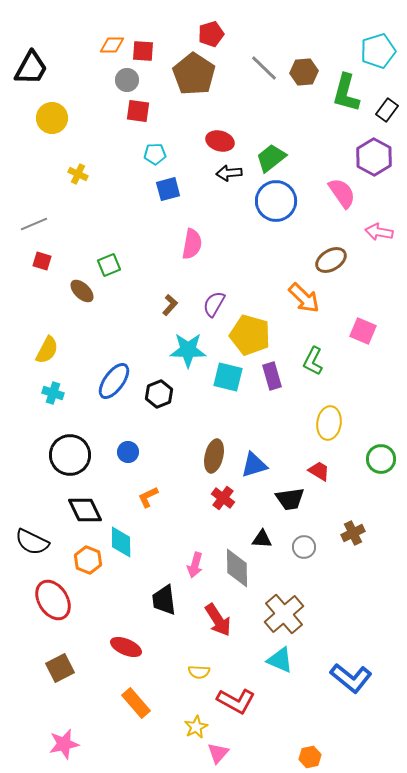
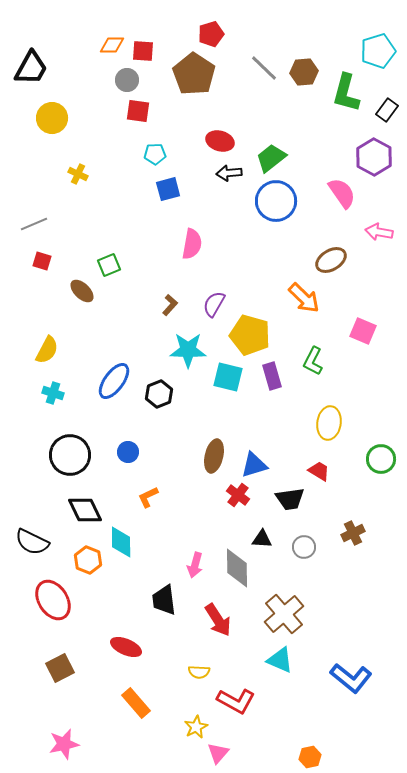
red cross at (223, 498): moved 15 px right, 3 px up
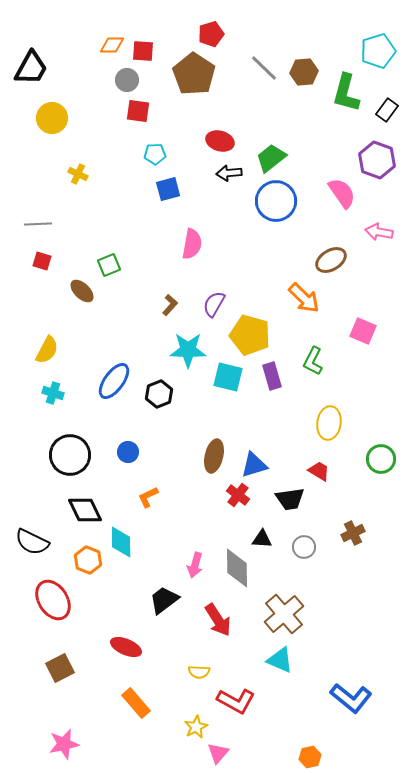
purple hexagon at (374, 157): moved 3 px right, 3 px down; rotated 9 degrees counterclockwise
gray line at (34, 224): moved 4 px right; rotated 20 degrees clockwise
black trapezoid at (164, 600): rotated 60 degrees clockwise
blue L-shape at (351, 678): moved 20 px down
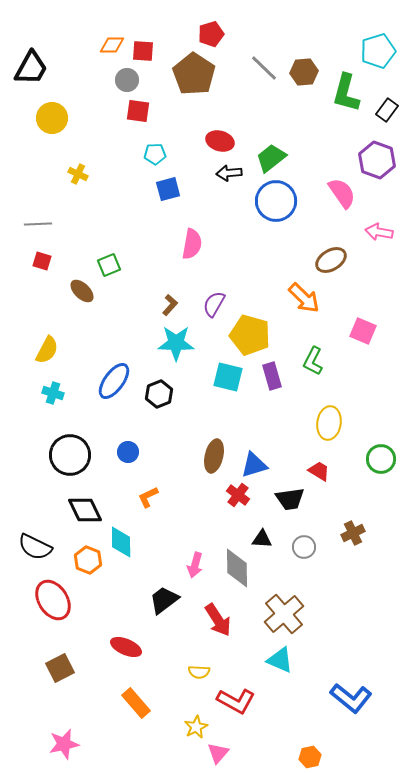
cyan star at (188, 350): moved 12 px left, 7 px up
black semicircle at (32, 542): moved 3 px right, 5 px down
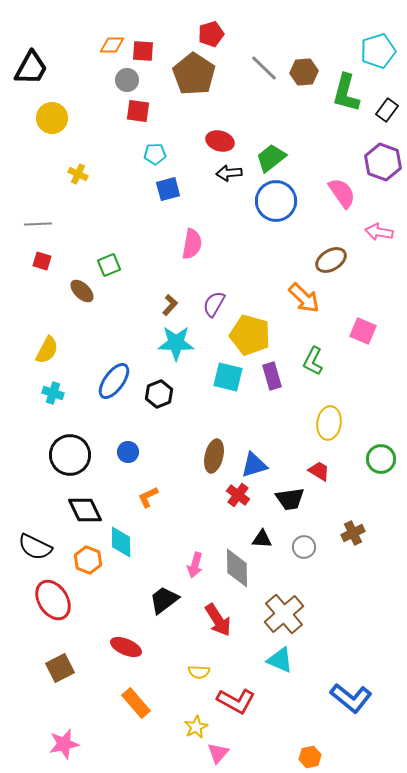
purple hexagon at (377, 160): moved 6 px right, 2 px down
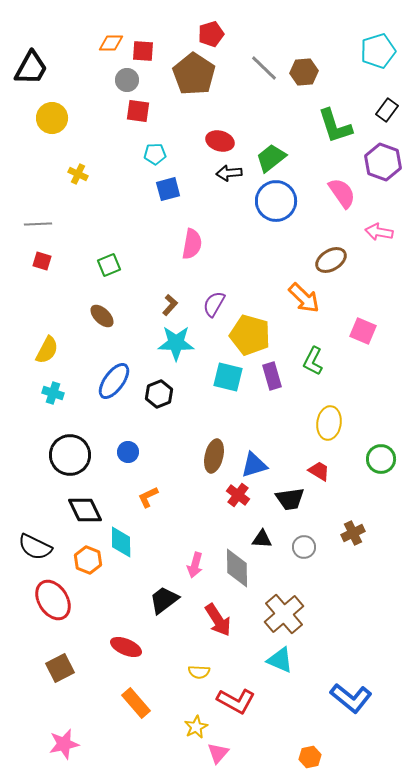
orange diamond at (112, 45): moved 1 px left, 2 px up
green L-shape at (346, 93): moved 11 px left, 33 px down; rotated 33 degrees counterclockwise
brown ellipse at (82, 291): moved 20 px right, 25 px down
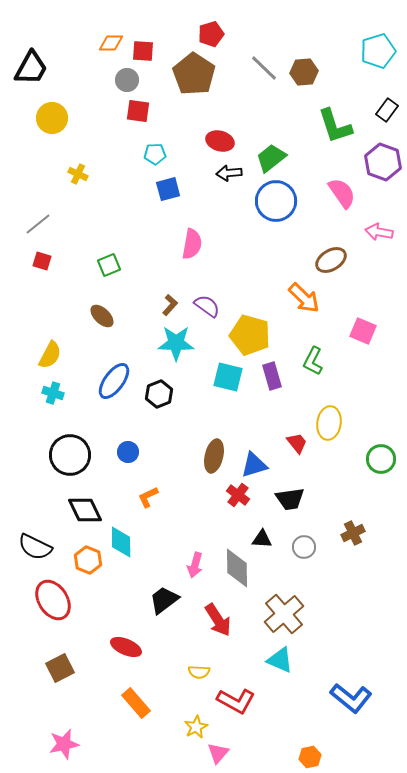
gray line at (38, 224): rotated 36 degrees counterclockwise
purple semicircle at (214, 304): moved 7 px left, 2 px down; rotated 96 degrees clockwise
yellow semicircle at (47, 350): moved 3 px right, 5 px down
red trapezoid at (319, 471): moved 22 px left, 28 px up; rotated 20 degrees clockwise
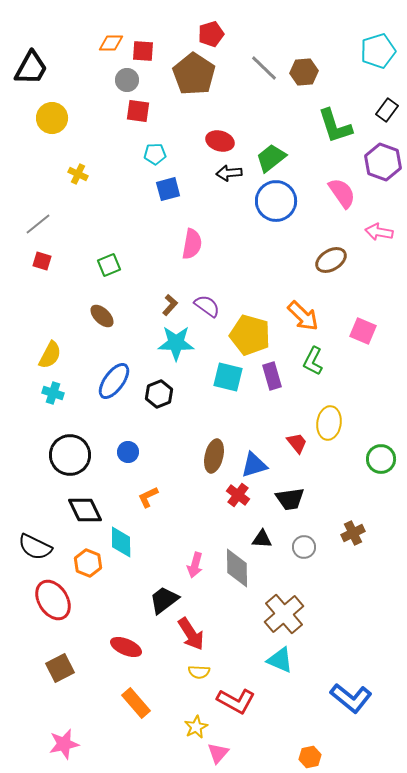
orange arrow at (304, 298): moved 1 px left, 18 px down
orange hexagon at (88, 560): moved 3 px down
red arrow at (218, 620): moved 27 px left, 14 px down
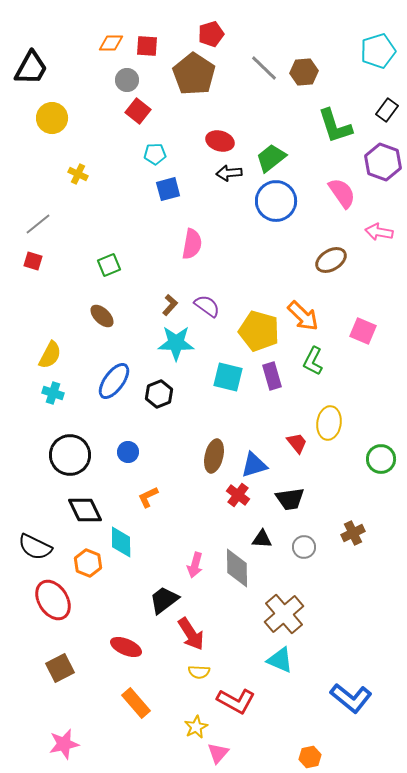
red square at (143, 51): moved 4 px right, 5 px up
red square at (138, 111): rotated 30 degrees clockwise
red square at (42, 261): moved 9 px left
yellow pentagon at (250, 335): moved 9 px right, 4 px up
